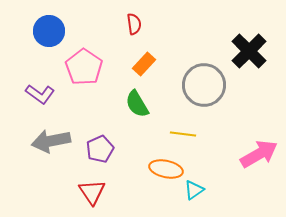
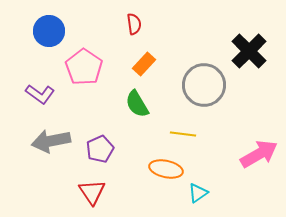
cyan triangle: moved 4 px right, 3 px down
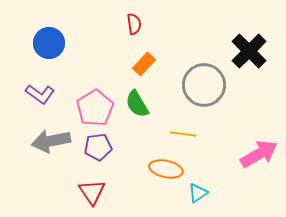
blue circle: moved 12 px down
pink pentagon: moved 11 px right, 41 px down; rotated 6 degrees clockwise
purple pentagon: moved 2 px left, 2 px up; rotated 16 degrees clockwise
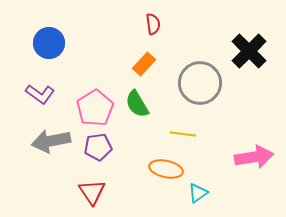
red semicircle: moved 19 px right
gray circle: moved 4 px left, 2 px up
pink arrow: moved 5 px left, 3 px down; rotated 21 degrees clockwise
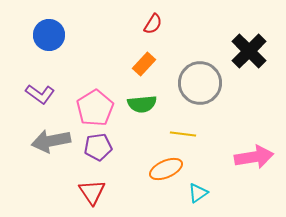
red semicircle: rotated 40 degrees clockwise
blue circle: moved 8 px up
green semicircle: moved 5 px right; rotated 64 degrees counterclockwise
orange ellipse: rotated 36 degrees counterclockwise
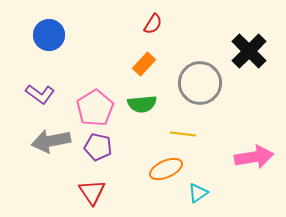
purple pentagon: rotated 20 degrees clockwise
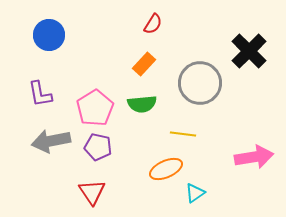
purple L-shape: rotated 44 degrees clockwise
cyan triangle: moved 3 px left
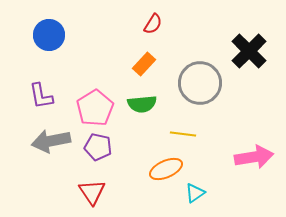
purple L-shape: moved 1 px right, 2 px down
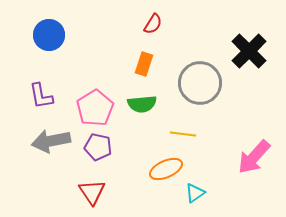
orange rectangle: rotated 25 degrees counterclockwise
pink arrow: rotated 141 degrees clockwise
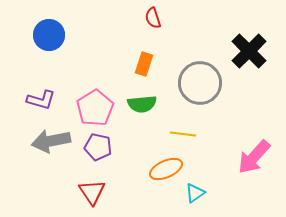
red semicircle: moved 6 px up; rotated 130 degrees clockwise
purple L-shape: moved 4 px down; rotated 64 degrees counterclockwise
